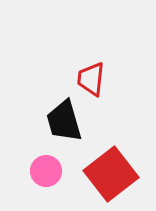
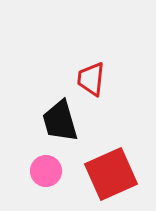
black trapezoid: moved 4 px left
red square: rotated 14 degrees clockwise
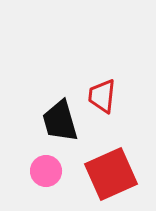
red trapezoid: moved 11 px right, 17 px down
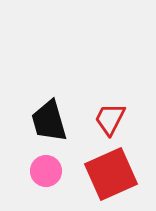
red trapezoid: moved 8 px right, 23 px down; rotated 21 degrees clockwise
black trapezoid: moved 11 px left
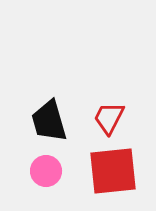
red trapezoid: moved 1 px left, 1 px up
red square: moved 2 px right, 3 px up; rotated 18 degrees clockwise
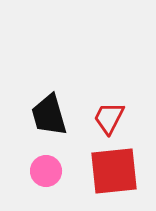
black trapezoid: moved 6 px up
red square: moved 1 px right
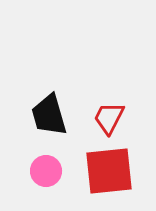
red square: moved 5 px left
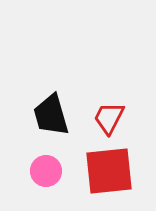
black trapezoid: moved 2 px right
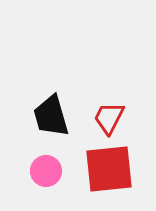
black trapezoid: moved 1 px down
red square: moved 2 px up
